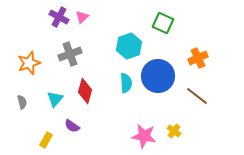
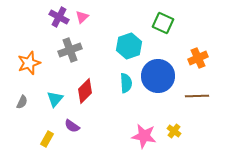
gray cross: moved 4 px up
red diamond: rotated 30 degrees clockwise
brown line: rotated 40 degrees counterclockwise
gray semicircle: rotated 40 degrees clockwise
yellow rectangle: moved 1 px right, 1 px up
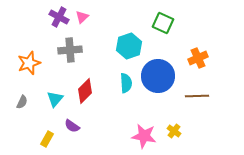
gray cross: rotated 15 degrees clockwise
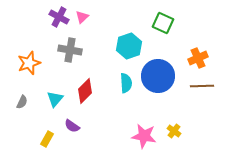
gray cross: rotated 15 degrees clockwise
brown line: moved 5 px right, 10 px up
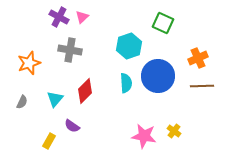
yellow rectangle: moved 2 px right, 2 px down
